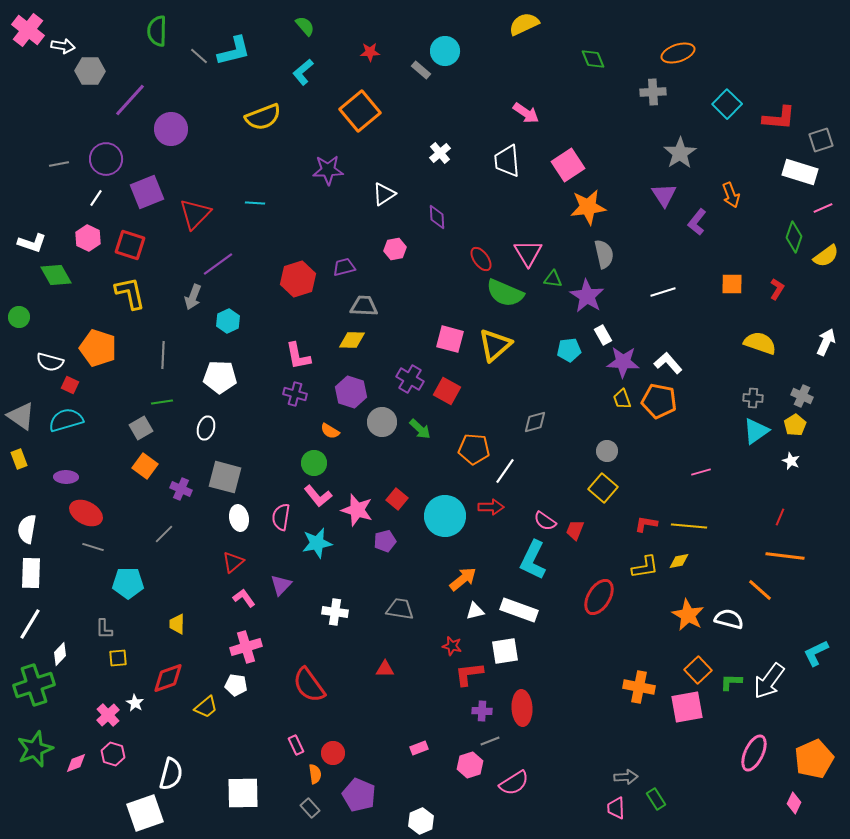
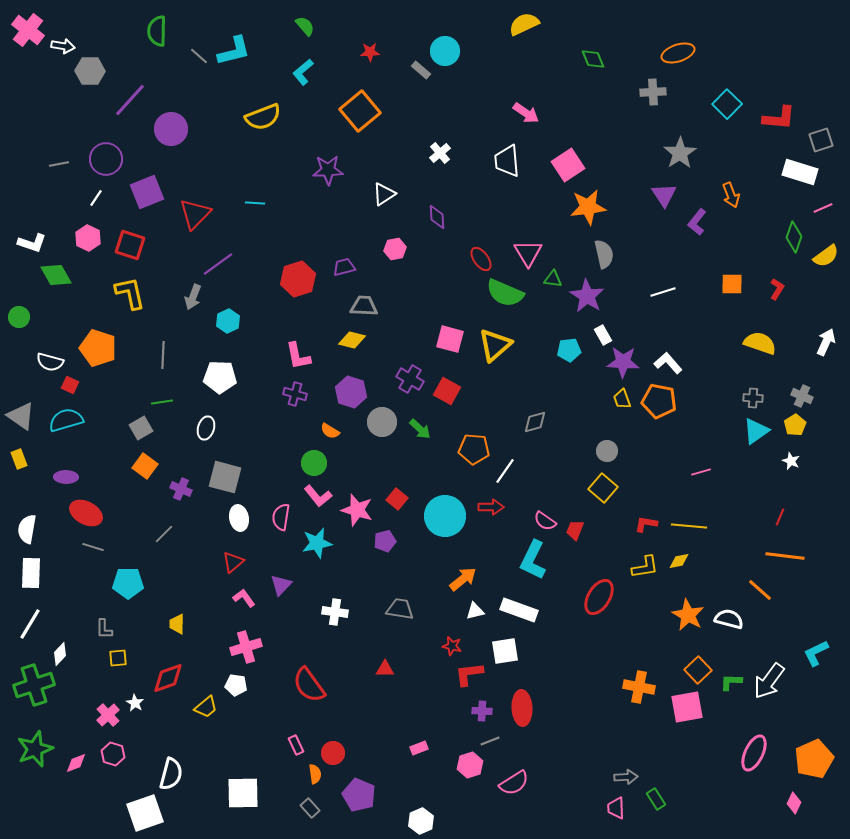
yellow diamond at (352, 340): rotated 12 degrees clockwise
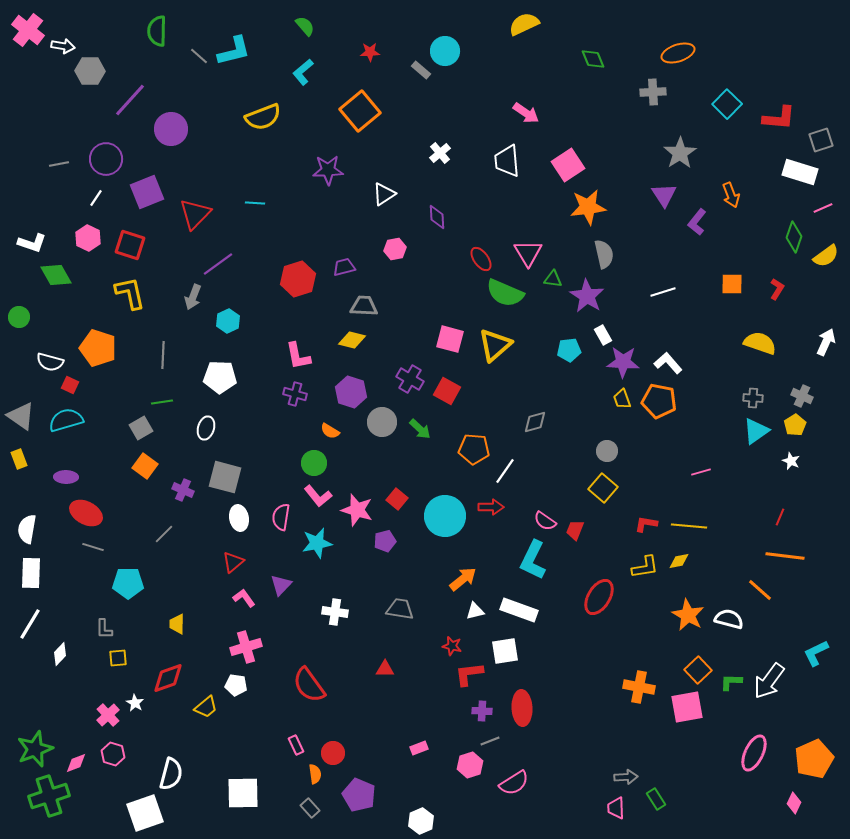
purple cross at (181, 489): moved 2 px right, 1 px down
green cross at (34, 685): moved 15 px right, 111 px down
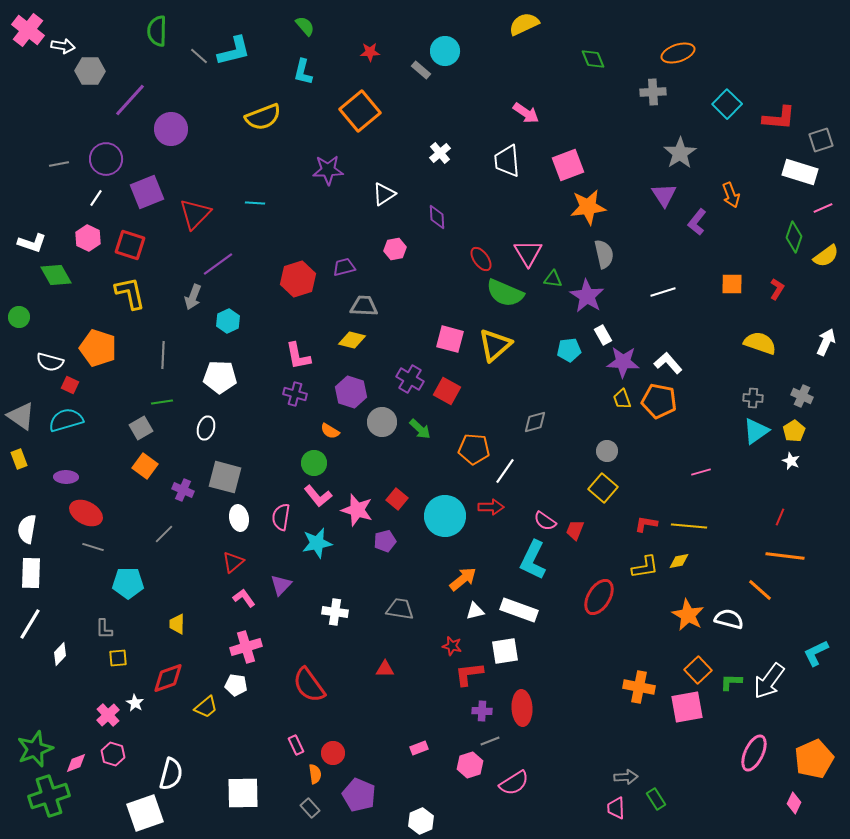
cyan L-shape at (303, 72): rotated 36 degrees counterclockwise
pink square at (568, 165): rotated 12 degrees clockwise
yellow pentagon at (795, 425): moved 1 px left, 6 px down
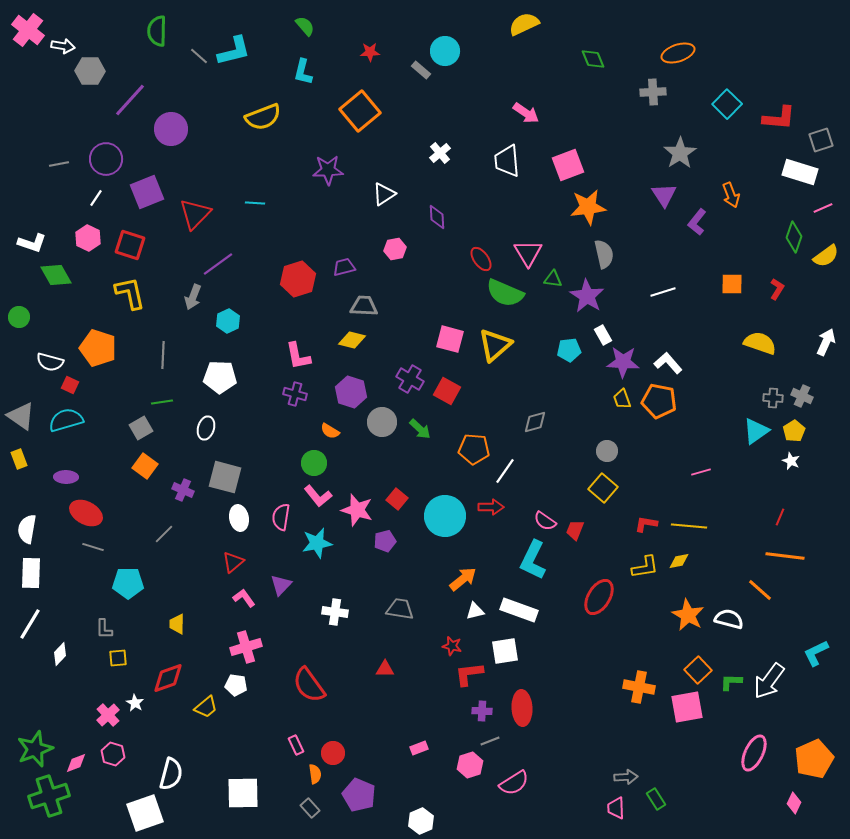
gray cross at (753, 398): moved 20 px right
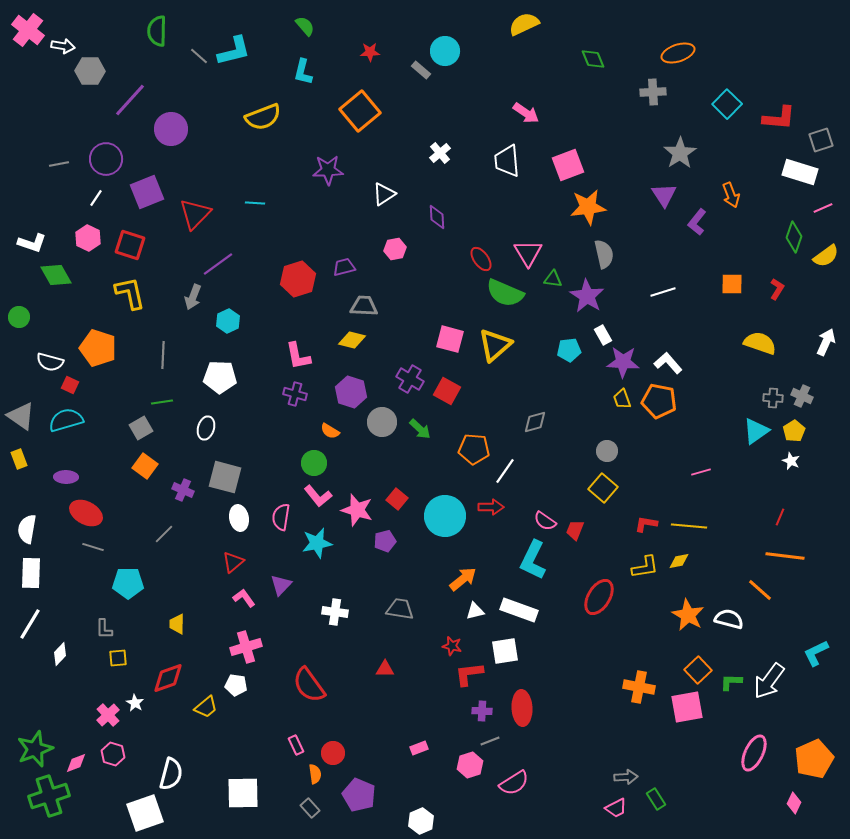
pink trapezoid at (616, 808): rotated 115 degrees counterclockwise
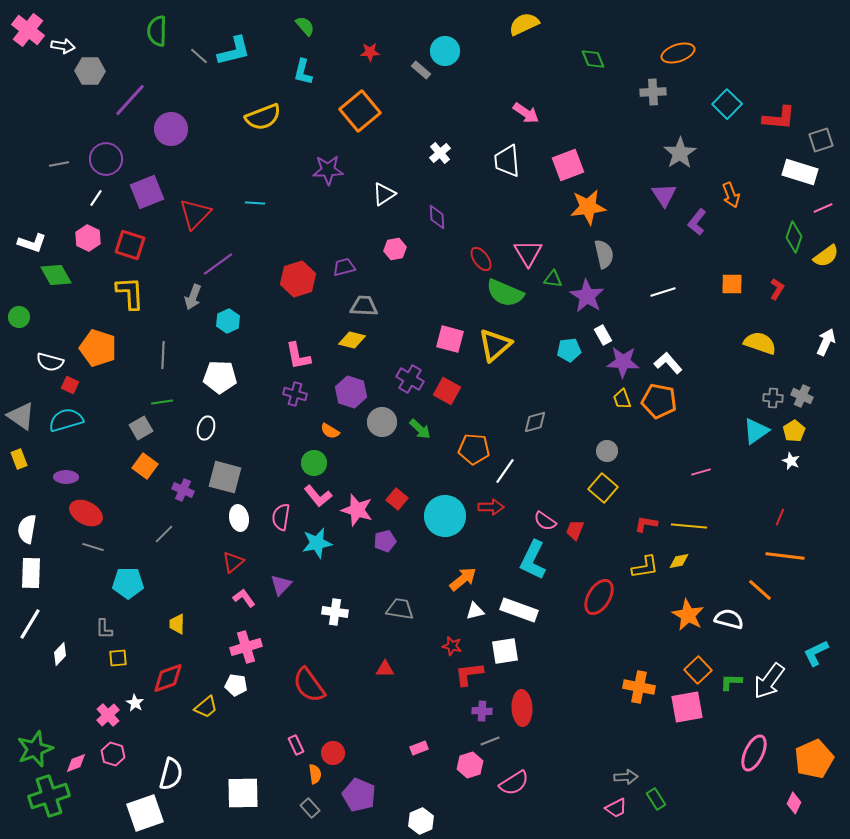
yellow L-shape at (130, 293): rotated 9 degrees clockwise
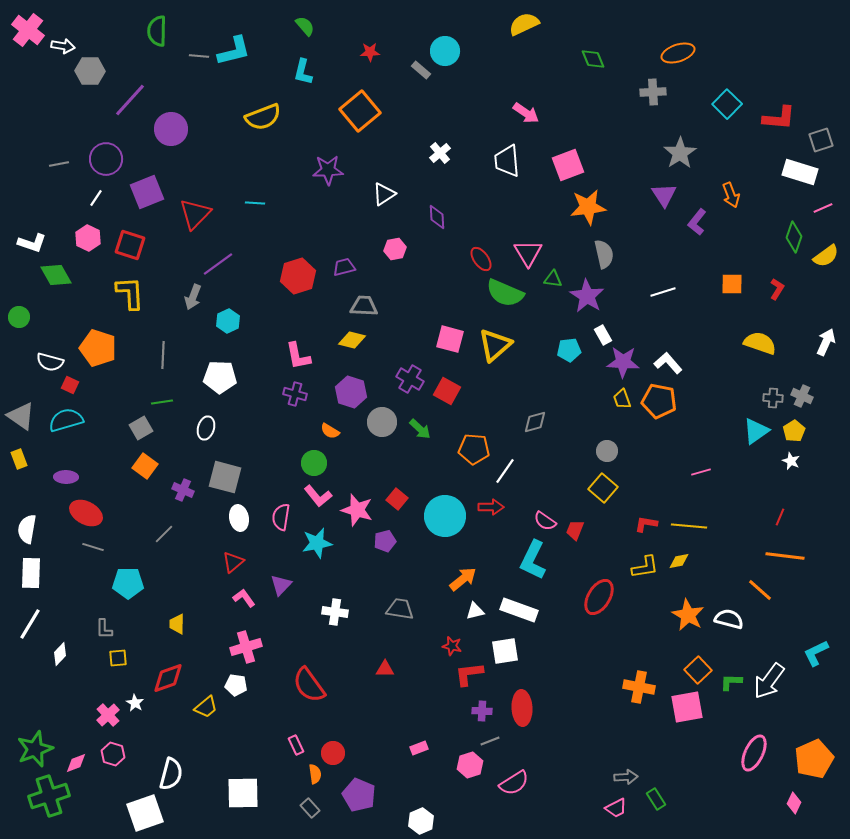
gray line at (199, 56): rotated 36 degrees counterclockwise
red hexagon at (298, 279): moved 3 px up
